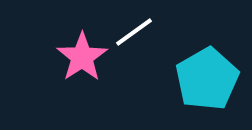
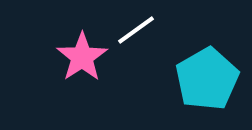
white line: moved 2 px right, 2 px up
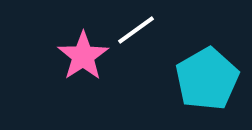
pink star: moved 1 px right, 1 px up
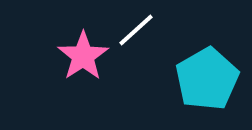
white line: rotated 6 degrees counterclockwise
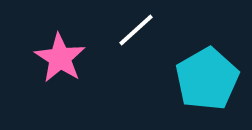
pink star: moved 23 px left, 2 px down; rotated 6 degrees counterclockwise
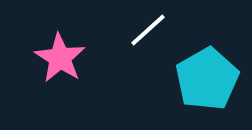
white line: moved 12 px right
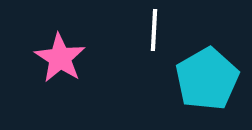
white line: moved 6 px right; rotated 45 degrees counterclockwise
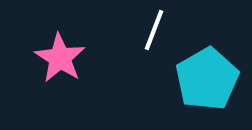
white line: rotated 18 degrees clockwise
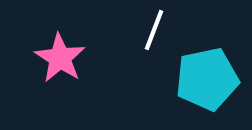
cyan pentagon: rotated 18 degrees clockwise
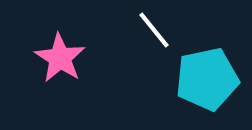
white line: rotated 60 degrees counterclockwise
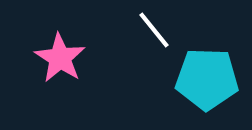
cyan pentagon: rotated 14 degrees clockwise
